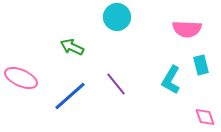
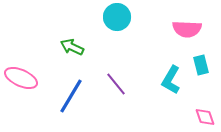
blue line: moved 1 px right; rotated 18 degrees counterclockwise
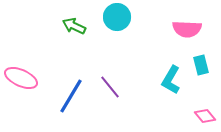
green arrow: moved 2 px right, 21 px up
purple line: moved 6 px left, 3 px down
pink diamond: moved 1 px up; rotated 20 degrees counterclockwise
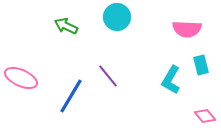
green arrow: moved 8 px left
purple line: moved 2 px left, 11 px up
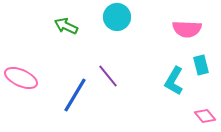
cyan L-shape: moved 3 px right, 1 px down
blue line: moved 4 px right, 1 px up
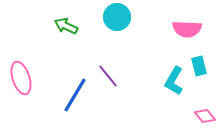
cyan rectangle: moved 2 px left, 1 px down
pink ellipse: rotated 48 degrees clockwise
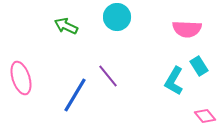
cyan rectangle: rotated 18 degrees counterclockwise
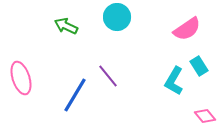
pink semicircle: rotated 36 degrees counterclockwise
